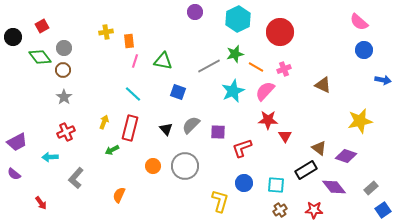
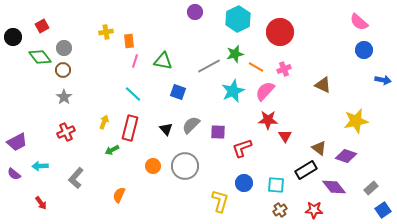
yellow star at (360, 121): moved 4 px left
cyan arrow at (50, 157): moved 10 px left, 9 px down
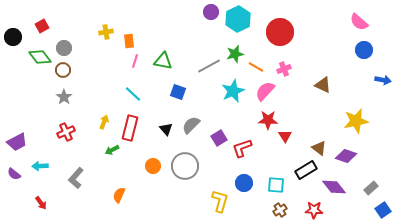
purple circle at (195, 12): moved 16 px right
purple square at (218, 132): moved 1 px right, 6 px down; rotated 35 degrees counterclockwise
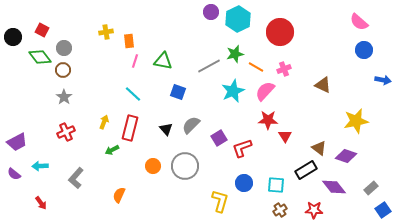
red square at (42, 26): moved 4 px down; rotated 32 degrees counterclockwise
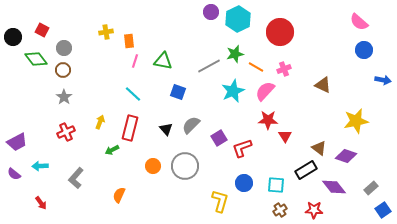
green diamond at (40, 57): moved 4 px left, 2 px down
yellow arrow at (104, 122): moved 4 px left
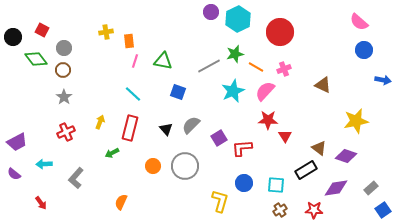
red L-shape at (242, 148): rotated 15 degrees clockwise
green arrow at (112, 150): moved 3 px down
cyan arrow at (40, 166): moved 4 px right, 2 px up
purple diamond at (334, 187): moved 2 px right, 1 px down; rotated 60 degrees counterclockwise
orange semicircle at (119, 195): moved 2 px right, 7 px down
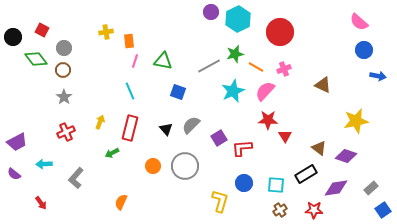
blue arrow at (383, 80): moved 5 px left, 4 px up
cyan line at (133, 94): moved 3 px left, 3 px up; rotated 24 degrees clockwise
black rectangle at (306, 170): moved 4 px down
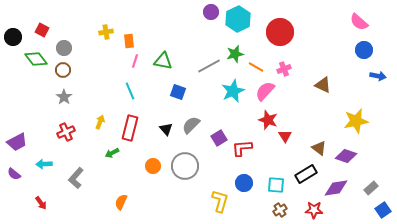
red star at (268, 120): rotated 18 degrees clockwise
